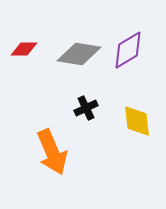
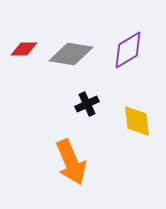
gray diamond: moved 8 px left
black cross: moved 1 px right, 4 px up
orange arrow: moved 19 px right, 10 px down
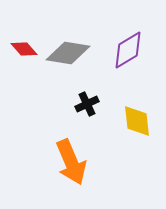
red diamond: rotated 48 degrees clockwise
gray diamond: moved 3 px left, 1 px up
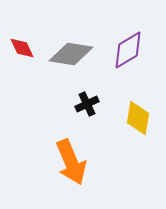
red diamond: moved 2 px left, 1 px up; rotated 16 degrees clockwise
gray diamond: moved 3 px right, 1 px down
yellow diamond: moved 1 px right, 3 px up; rotated 16 degrees clockwise
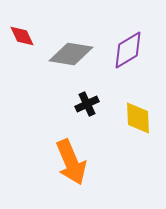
red diamond: moved 12 px up
yellow diamond: rotated 12 degrees counterclockwise
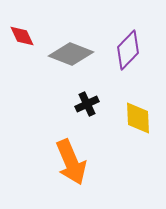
purple diamond: rotated 15 degrees counterclockwise
gray diamond: rotated 12 degrees clockwise
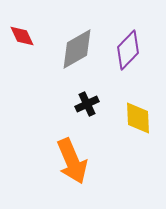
gray diamond: moved 6 px right, 5 px up; rotated 51 degrees counterclockwise
orange arrow: moved 1 px right, 1 px up
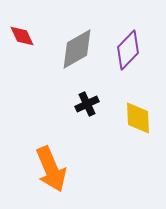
orange arrow: moved 21 px left, 8 px down
